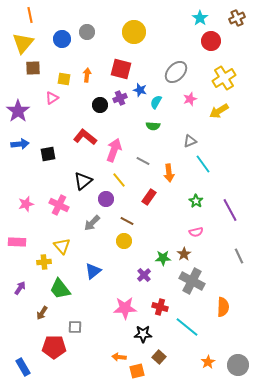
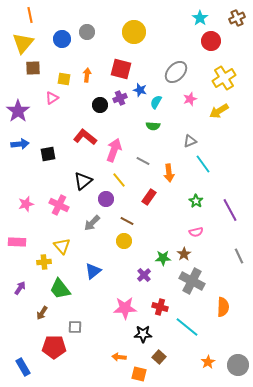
orange square at (137, 371): moved 2 px right, 3 px down; rotated 28 degrees clockwise
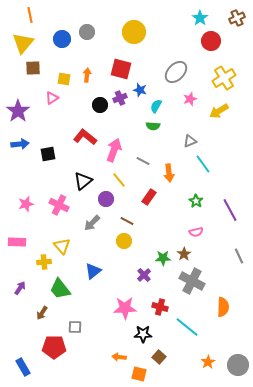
cyan semicircle at (156, 102): moved 4 px down
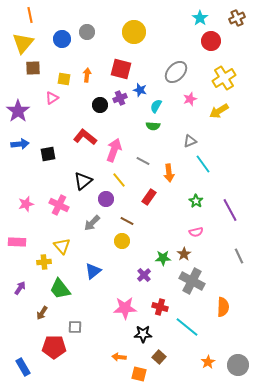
yellow circle at (124, 241): moved 2 px left
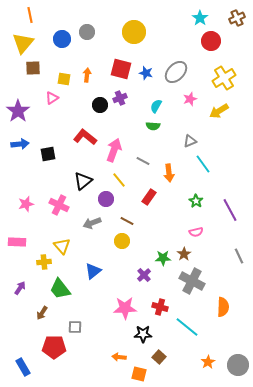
blue star at (140, 90): moved 6 px right, 17 px up
gray arrow at (92, 223): rotated 24 degrees clockwise
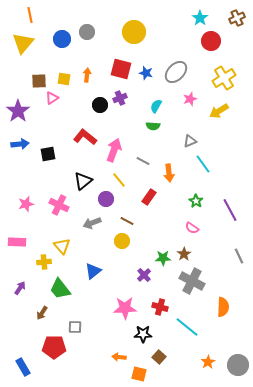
brown square at (33, 68): moved 6 px right, 13 px down
pink semicircle at (196, 232): moved 4 px left, 4 px up; rotated 48 degrees clockwise
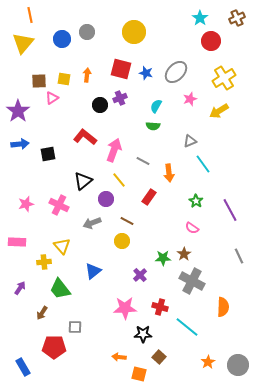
purple cross at (144, 275): moved 4 px left
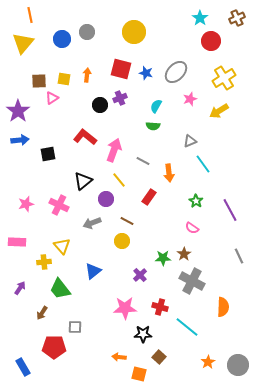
blue arrow at (20, 144): moved 4 px up
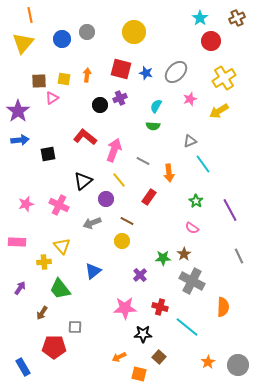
orange arrow at (119, 357): rotated 32 degrees counterclockwise
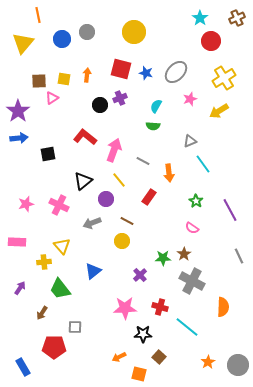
orange line at (30, 15): moved 8 px right
blue arrow at (20, 140): moved 1 px left, 2 px up
